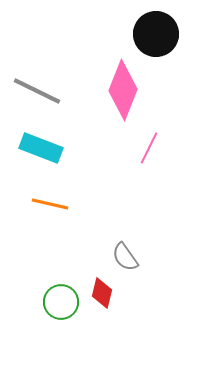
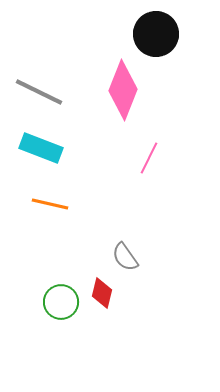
gray line: moved 2 px right, 1 px down
pink line: moved 10 px down
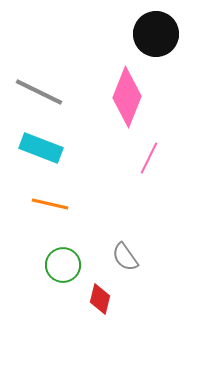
pink diamond: moved 4 px right, 7 px down
red diamond: moved 2 px left, 6 px down
green circle: moved 2 px right, 37 px up
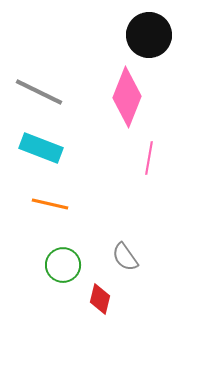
black circle: moved 7 px left, 1 px down
pink line: rotated 16 degrees counterclockwise
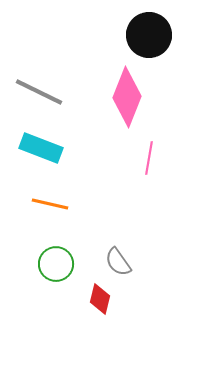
gray semicircle: moved 7 px left, 5 px down
green circle: moved 7 px left, 1 px up
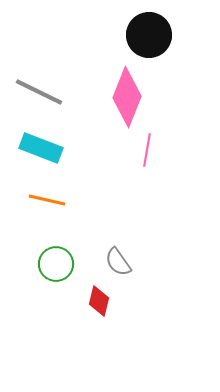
pink line: moved 2 px left, 8 px up
orange line: moved 3 px left, 4 px up
red diamond: moved 1 px left, 2 px down
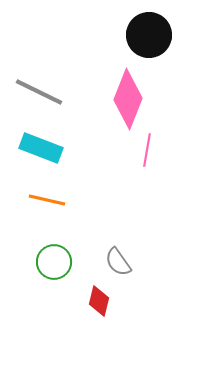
pink diamond: moved 1 px right, 2 px down
green circle: moved 2 px left, 2 px up
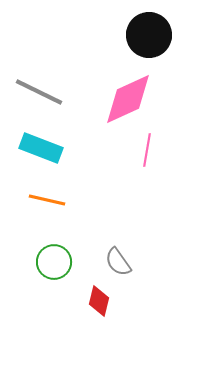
pink diamond: rotated 44 degrees clockwise
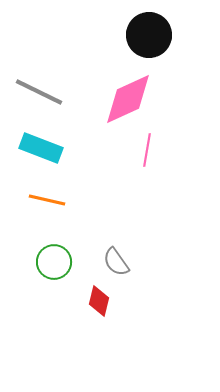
gray semicircle: moved 2 px left
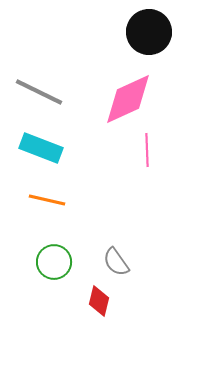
black circle: moved 3 px up
pink line: rotated 12 degrees counterclockwise
